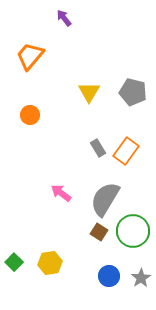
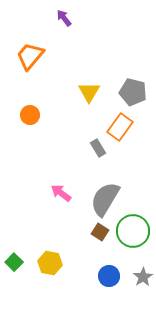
orange rectangle: moved 6 px left, 24 px up
brown square: moved 1 px right
yellow hexagon: rotated 20 degrees clockwise
gray star: moved 2 px right, 1 px up
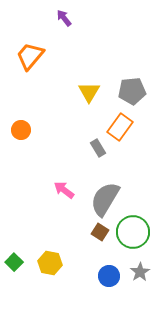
gray pentagon: moved 1 px left, 1 px up; rotated 20 degrees counterclockwise
orange circle: moved 9 px left, 15 px down
pink arrow: moved 3 px right, 3 px up
green circle: moved 1 px down
gray star: moved 3 px left, 5 px up
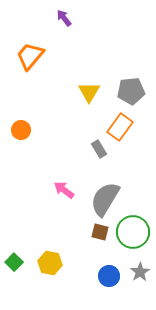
gray pentagon: moved 1 px left
gray rectangle: moved 1 px right, 1 px down
brown square: rotated 18 degrees counterclockwise
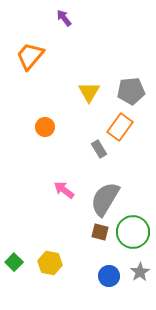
orange circle: moved 24 px right, 3 px up
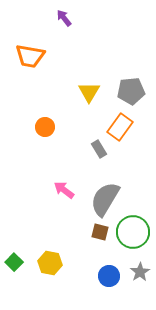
orange trapezoid: rotated 120 degrees counterclockwise
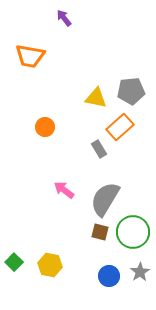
yellow triangle: moved 7 px right, 6 px down; rotated 50 degrees counterclockwise
orange rectangle: rotated 12 degrees clockwise
yellow hexagon: moved 2 px down
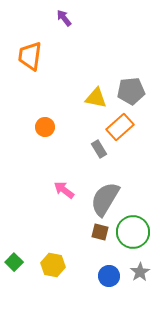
orange trapezoid: rotated 88 degrees clockwise
yellow hexagon: moved 3 px right
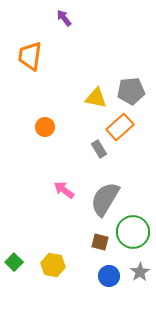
brown square: moved 10 px down
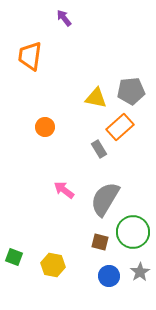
green square: moved 5 px up; rotated 24 degrees counterclockwise
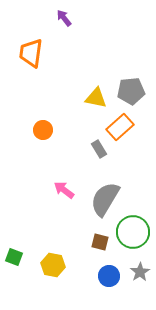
orange trapezoid: moved 1 px right, 3 px up
orange circle: moved 2 px left, 3 px down
